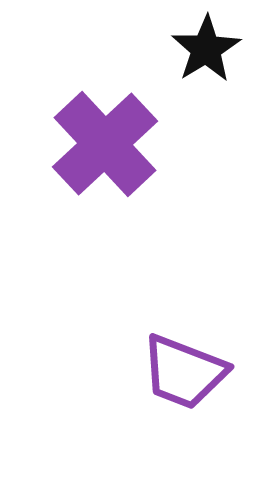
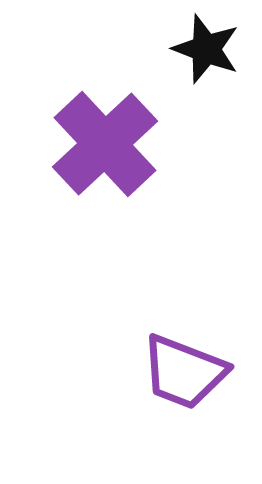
black star: rotated 20 degrees counterclockwise
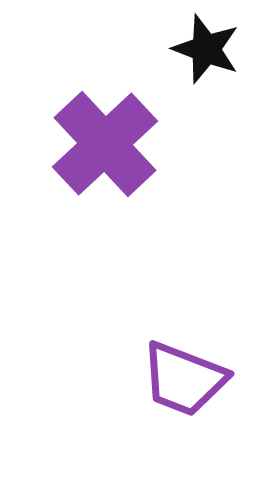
purple trapezoid: moved 7 px down
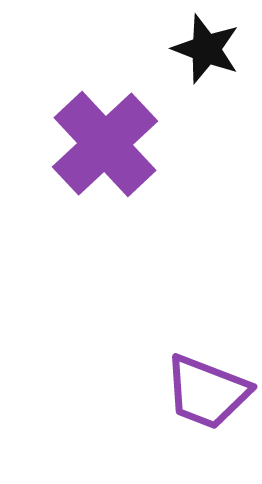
purple trapezoid: moved 23 px right, 13 px down
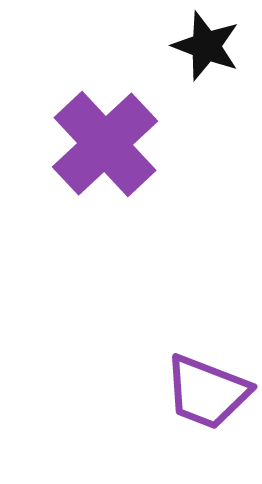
black star: moved 3 px up
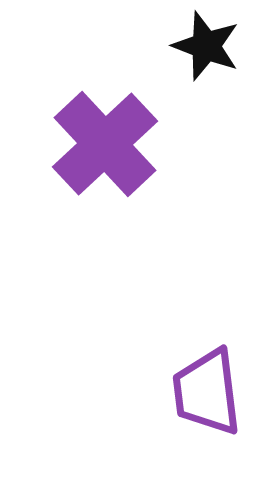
purple trapezoid: rotated 62 degrees clockwise
